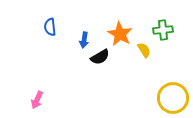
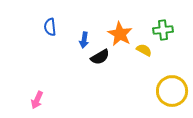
yellow semicircle: rotated 28 degrees counterclockwise
yellow circle: moved 1 px left, 7 px up
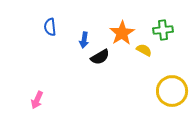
orange star: moved 2 px right, 1 px up; rotated 10 degrees clockwise
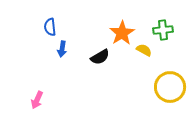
blue arrow: moved 22 px left, 9 px down
yellow circle: moved 2 px left, 4 px up
